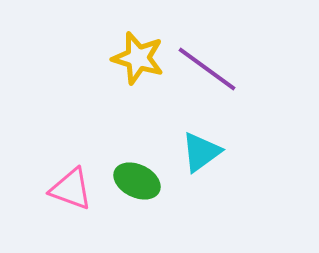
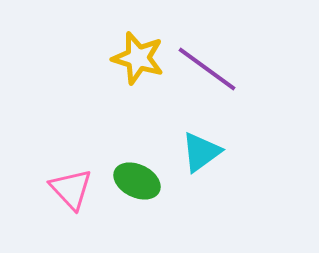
pink triangle: rotated 27 degrees clockwise
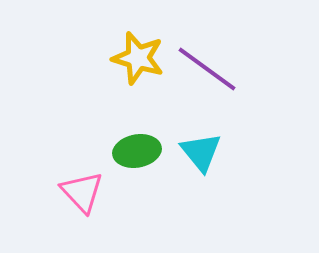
cyan triangle: rotated 33 degrees counterclockwise
green ellipse: moved 30 px up; rotated 36 degrees counterclockwise
pink triangle: moved 11 px right, 3 px down
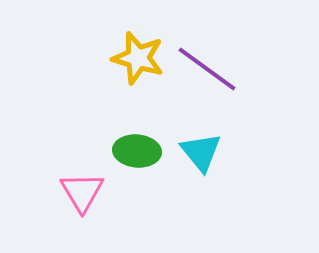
green ellipse: rotated 15 degrees clockwise
pink triangle: rotated 12 degrees clockwise
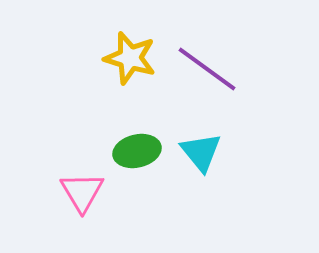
yellow star: moved 8 px left
green ellipse: rotated 18 degrees counterclockwise
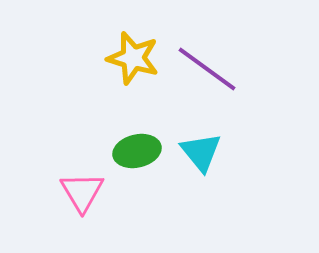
yellow star: moved 3 px right
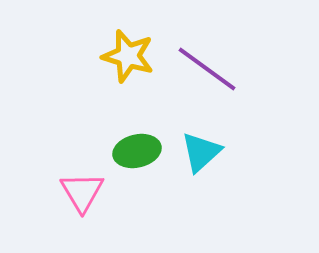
yellow star: moved 5 px left, 2 px up
cyan triangle: rotated 27 degrees clockwise
